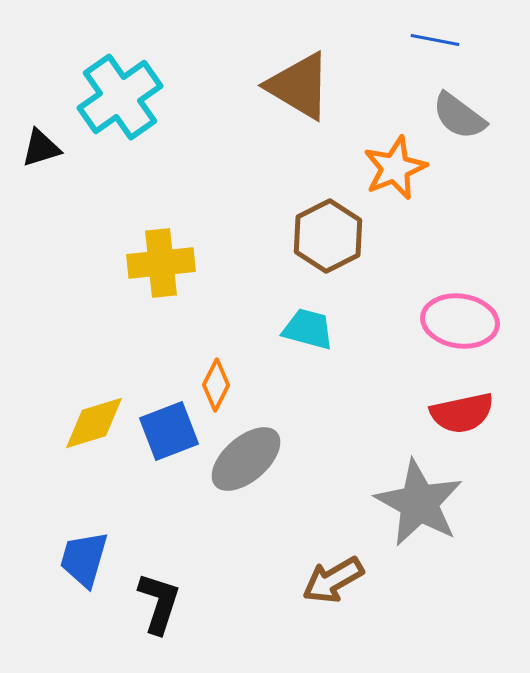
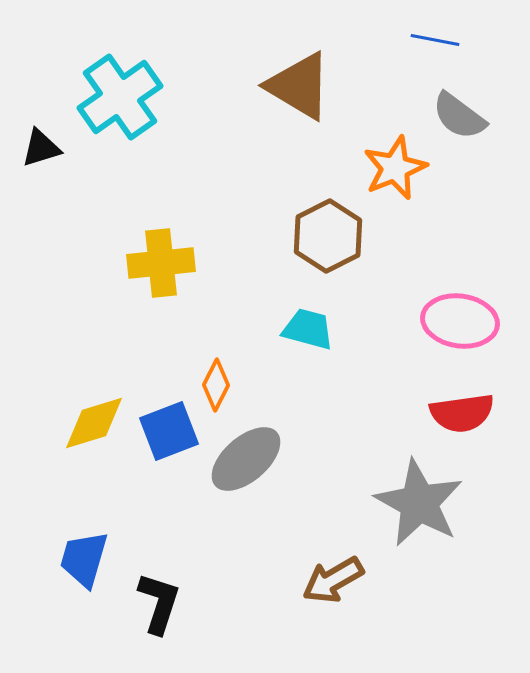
red semicircle: rotated 4 degrees clockwise
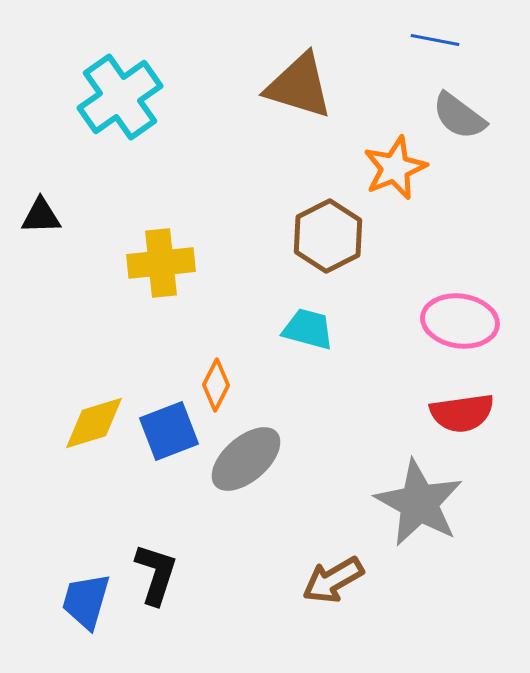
brown triangle: rotated 14 degrees counterclockwise
black triangle: moved 68 px down; rotated 15 degrees clockwise
blue trapezoid: moved 2 px right, 42 px down
black L-shape: moved 3 px left, 29 px up
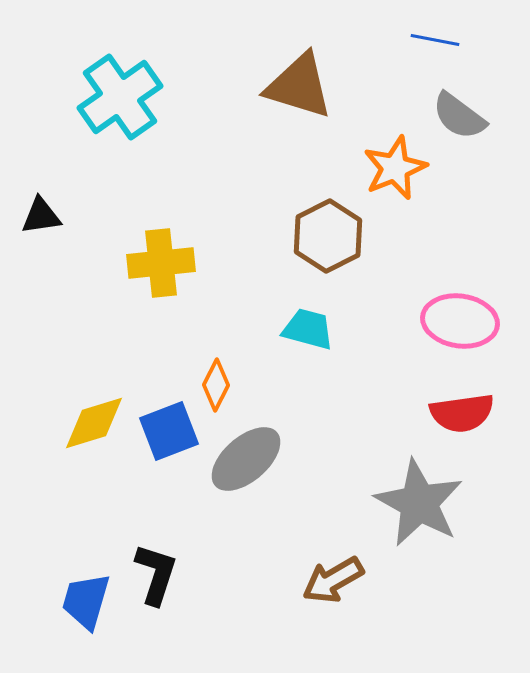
black triangle: rotated 6 degrees counterclockwise
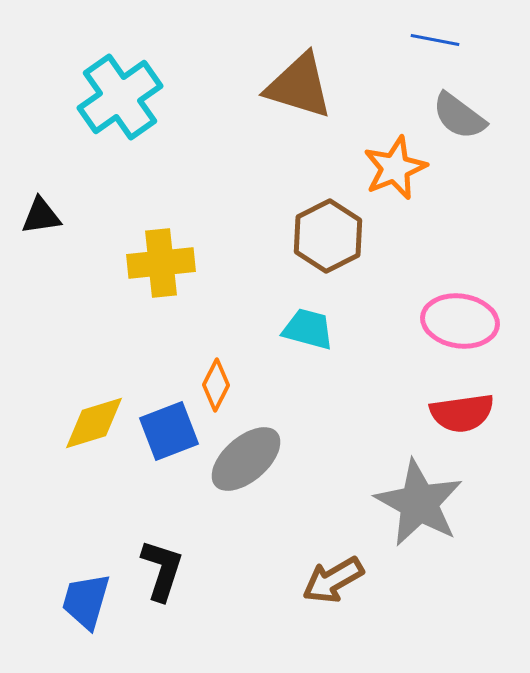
black L-shape: moved 6 px right, 4 px up
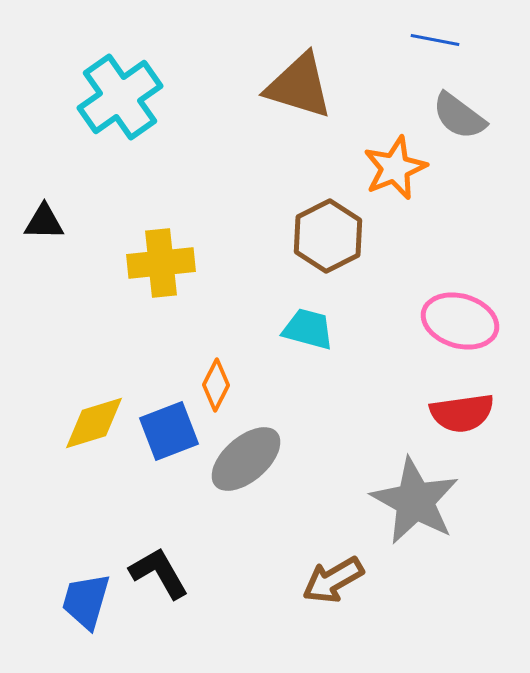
black triangle: moved 3 px right, 6 px down; rotated 9 degrees clockwise
pink ellipse: rotated 8 degrees clockwise
gray star: moved 4 px left, 2 px up
black L-shape: moved 3 px left, 3 px down; rotated 48 degrees counterclockwise
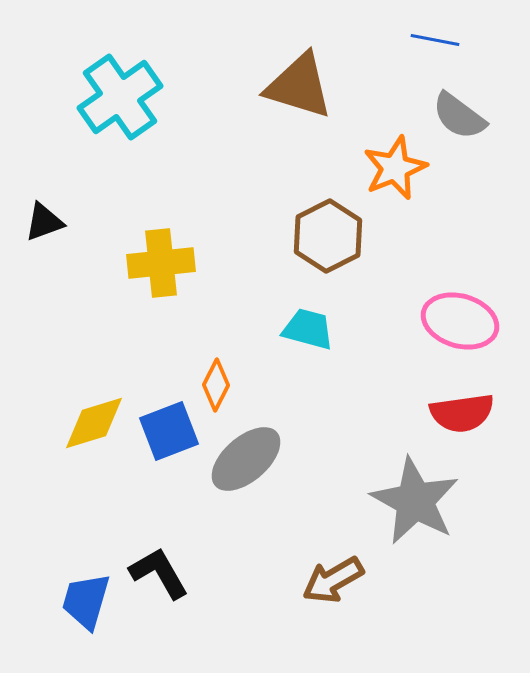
black triangle: rotated 21 degrees counterclockwise
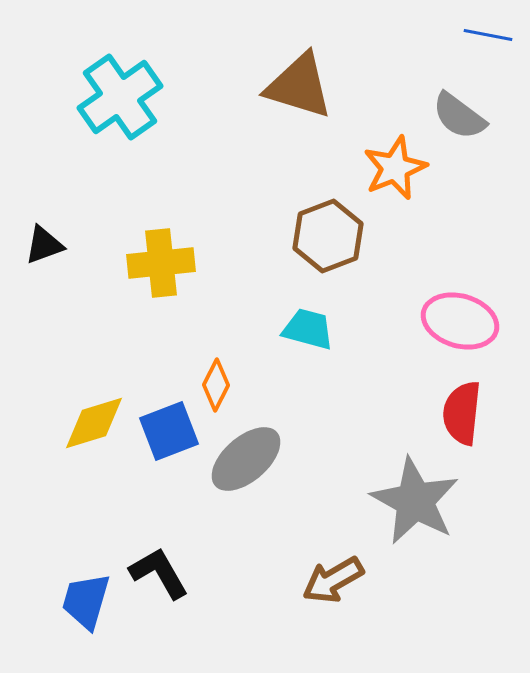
blue line: moved 53 px right, 5 px up
black triangle: moved 23 px down
brown hexagon: rotated 6 degrees clockwise
red semicircle: rotated 104 degrees clockwise
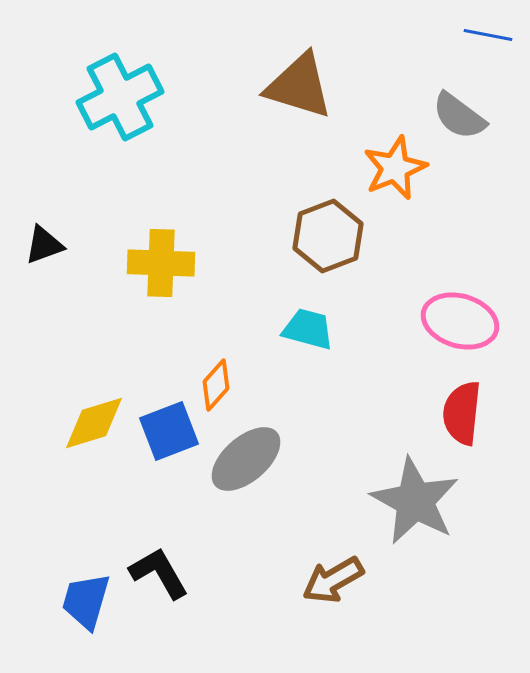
cyan cross: rotated 8 degrees clockwise
yellow cross: rotated 8 degrees clockwise
orange diamond: rotated 15 degrees clockwise
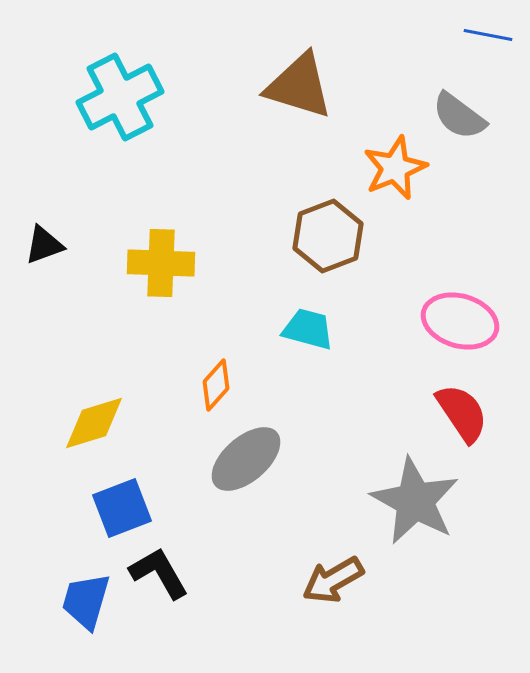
red semicircle: rotated 140 degrees clockwise
blue square: moved 47 px left, 77 px down
